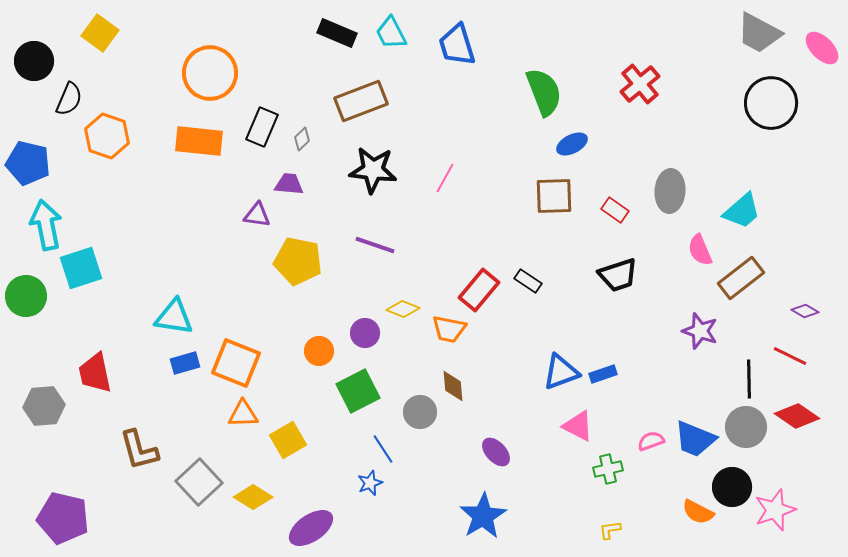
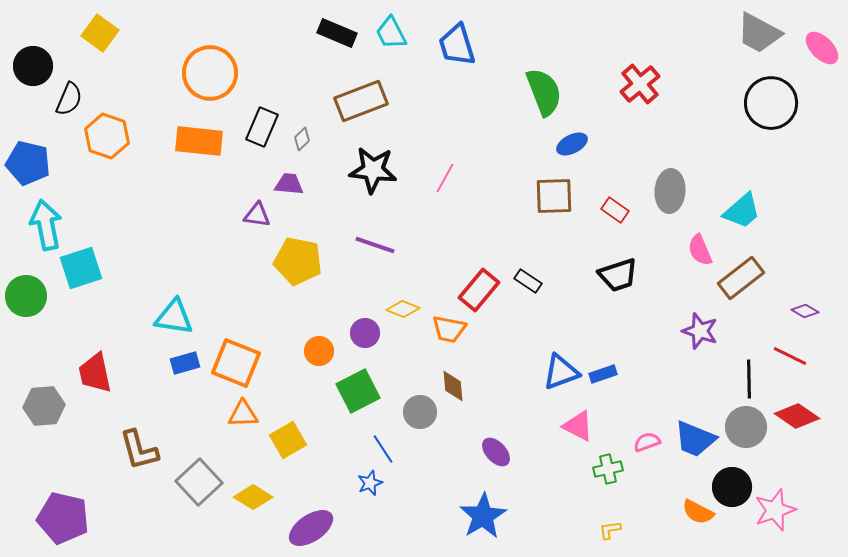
black circle at (34, 61): moved 1 px left, 5 px down
pink semicircle at (651, 441): moved 4 px left, 1 px down
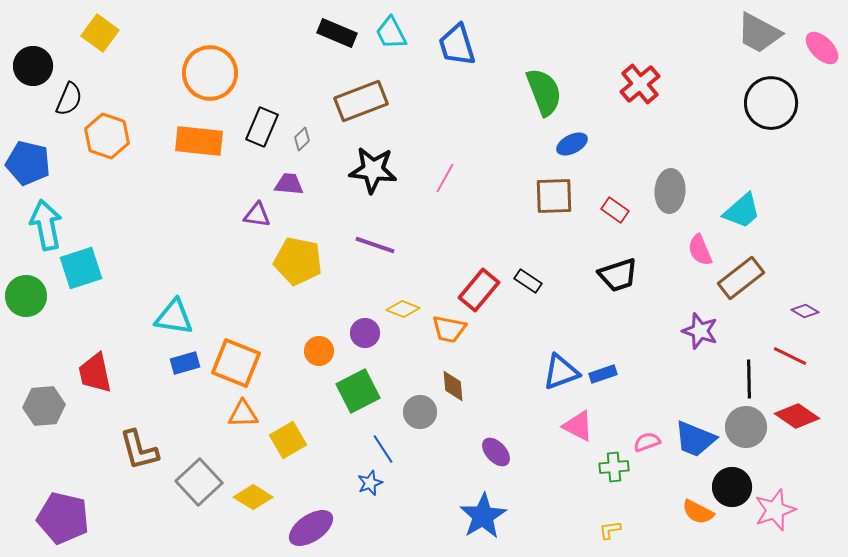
green cross at (608, 469): moved 6 px right, 2 px up; rotated 8 degrees clockwise
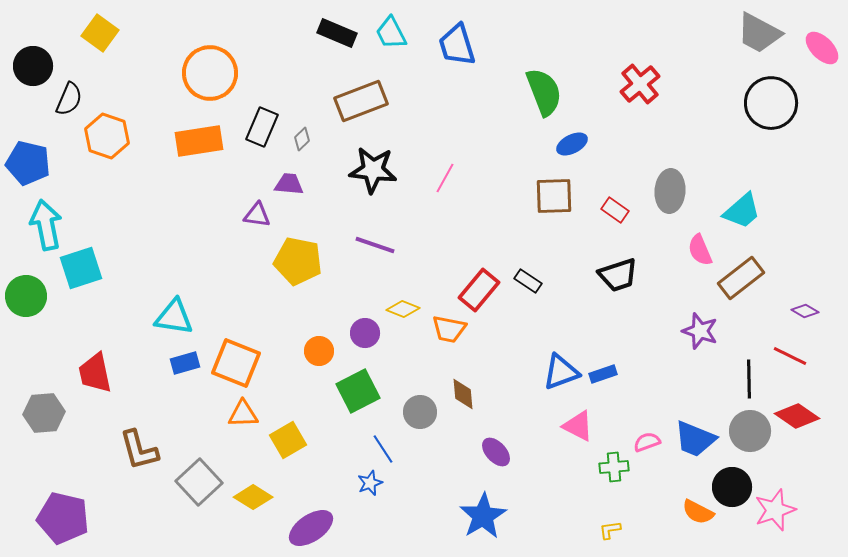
orange rectangle at (199, 141): rotated 15 degrees counterclockwise
brown diamond at (453, 386): moved 10 px right, 8 px down
gray hexagon at (44, 406): moved 7 px down
gray circle at (746, 427): moved 4 px right, 4 px down
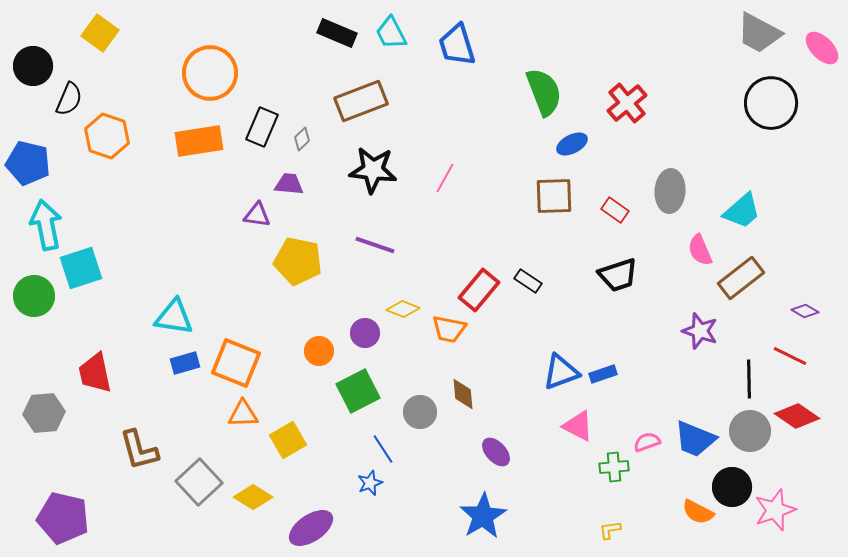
red cross at (640, 84): moved 13 px left, 19 px down
green circle at (26, 296): moved 8 px right
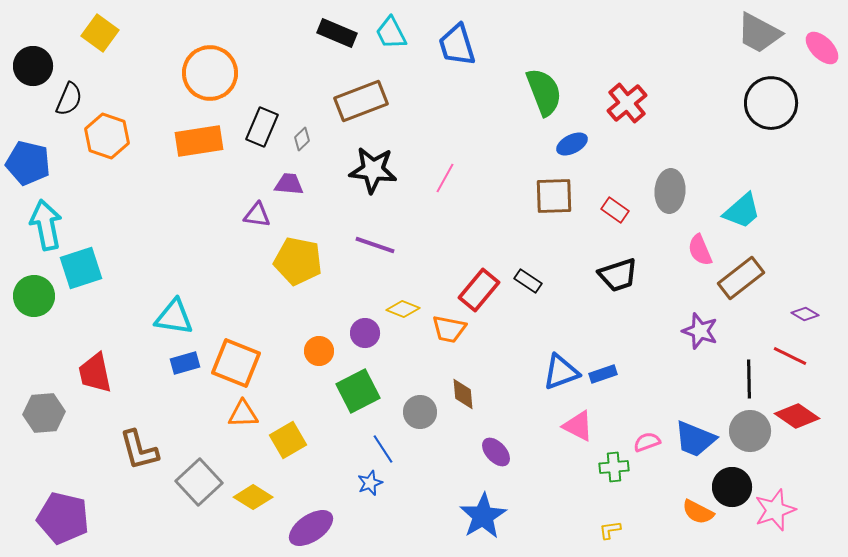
purple diamond at (805, 311): moved 3 px down
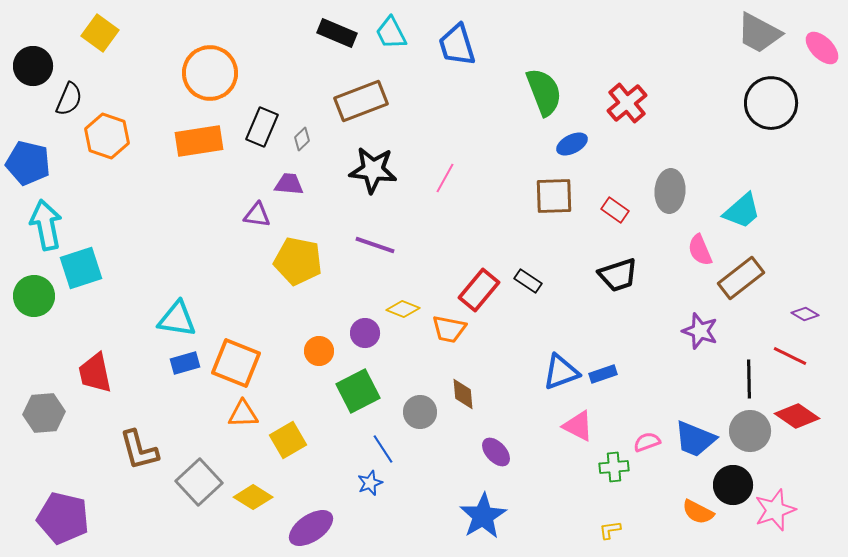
cyan triangle at (174, 317): moved 3 px right, 2 px down
black circle at (732, 487): moved 1 px right, 2 px up
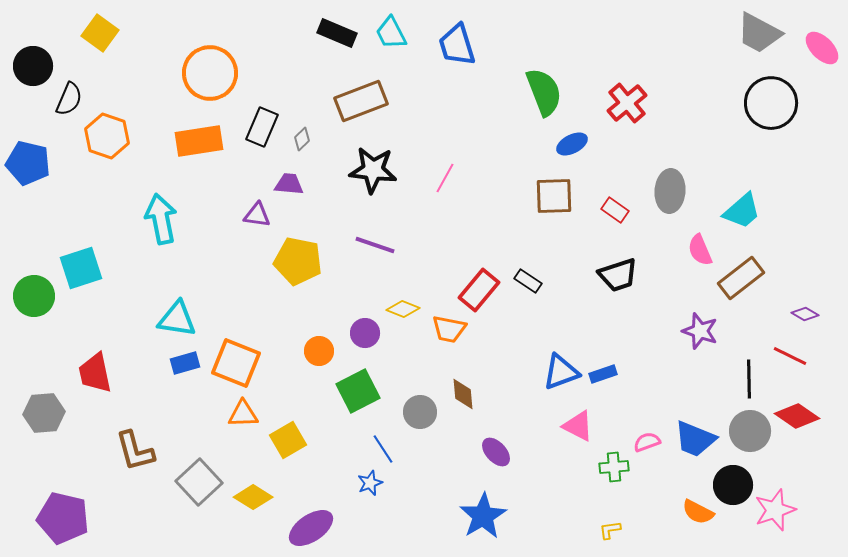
cyan arrow at (46, 225): moved 115 px right, 6 px up
brown L-shape at (139, 450): moved 4 px left, 1 px down
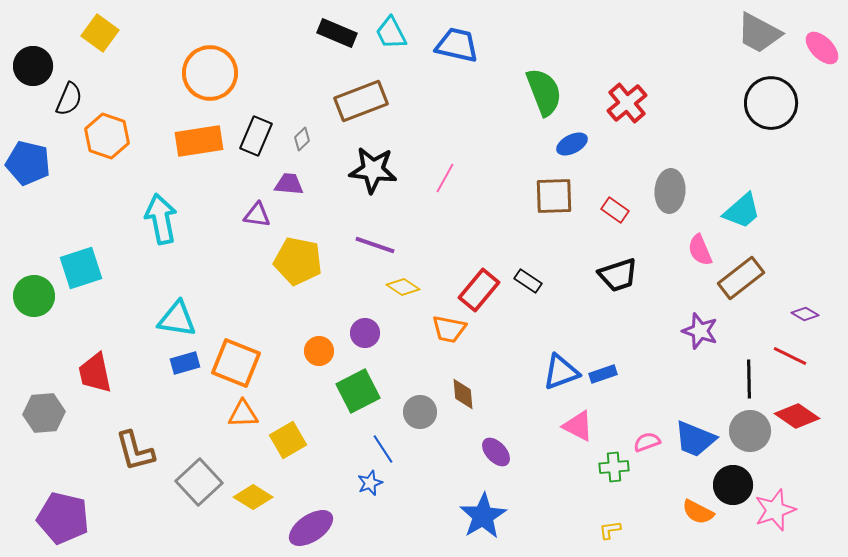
blue trapezoid at (457, 45): rotated 120 degrees clockwise
black rectangle at (262, 127): moved 6 px left, 9 px down
yellow diamond at (403, 309): moved 22 px up; rotated 12 degrees clockwise
